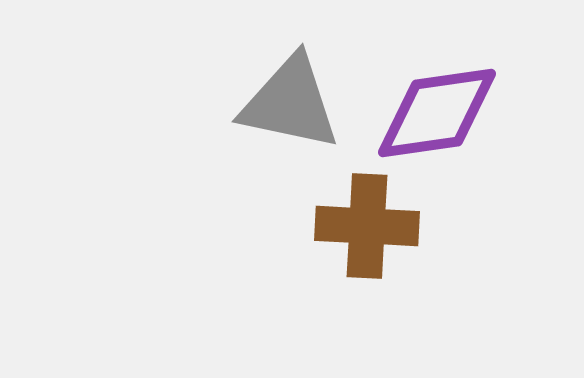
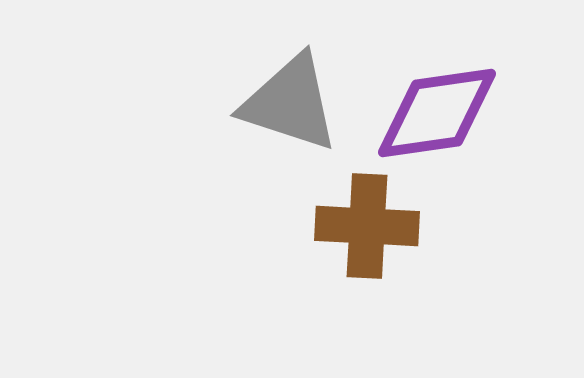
gray triangle: rotated 6 degrees clockwise
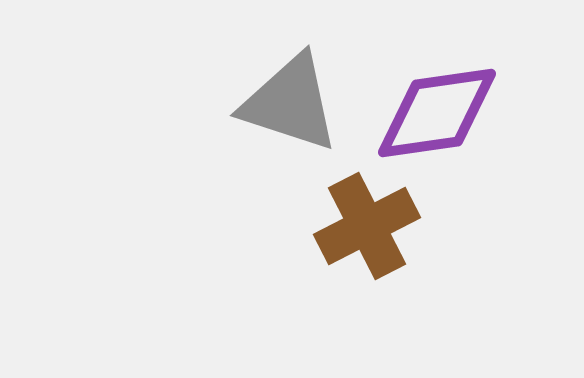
brown cross: rotated 30 degrees counterclockwise
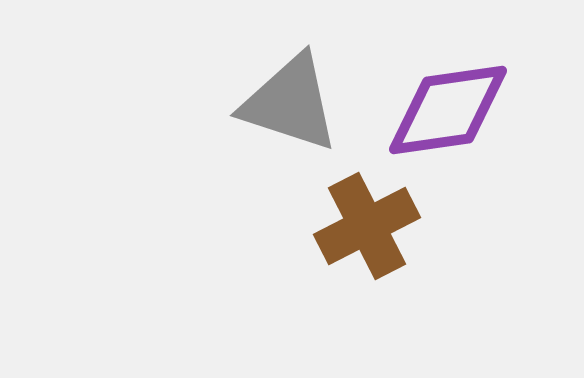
purple diamond: moved 11 px right, 3 px up
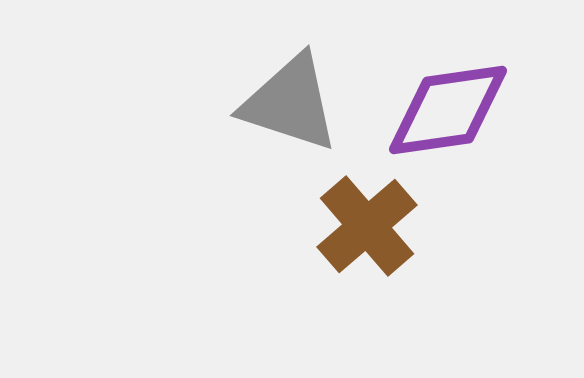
brown cross: rotated 14 degrees counterclockwise
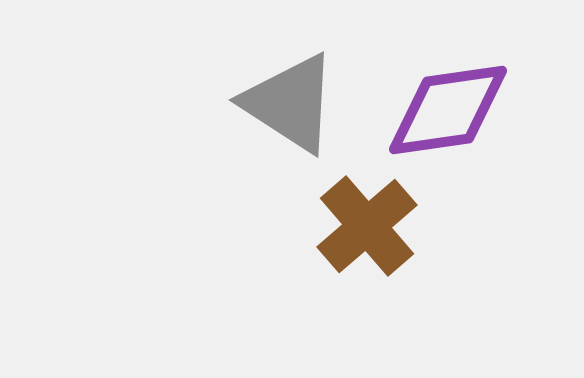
gray triangle: rotated 15 degrees clockwise
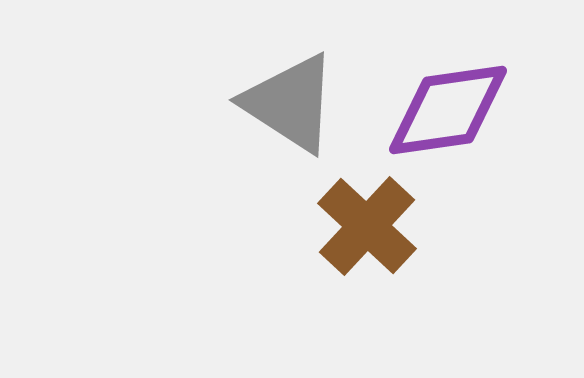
brown cross: rotated 6 degrees counterclockwise
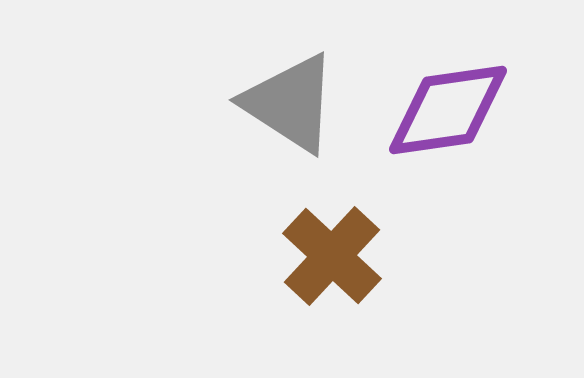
brown cross: moved 35 px left, 30 px down
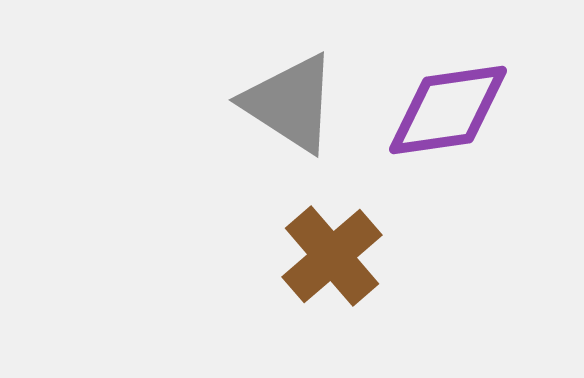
brown cross: rotated 6 degrees clockwise
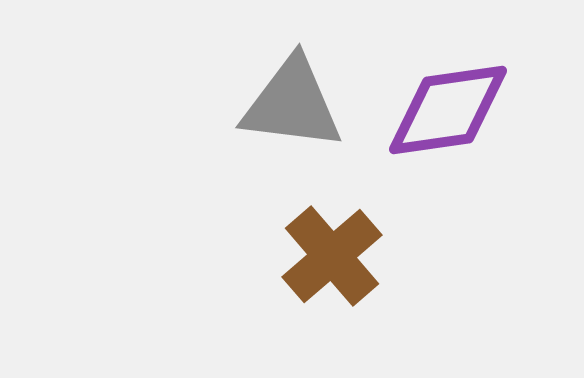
gray triangle: moved 2 px right, 1 px down; rotated 26 degrees counterclockwise
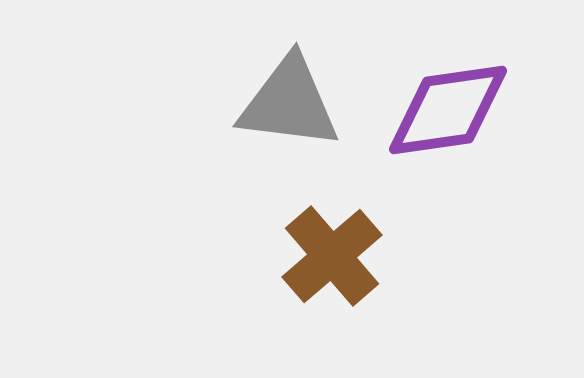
gray triangle: moved 3 px left, 1 px up
